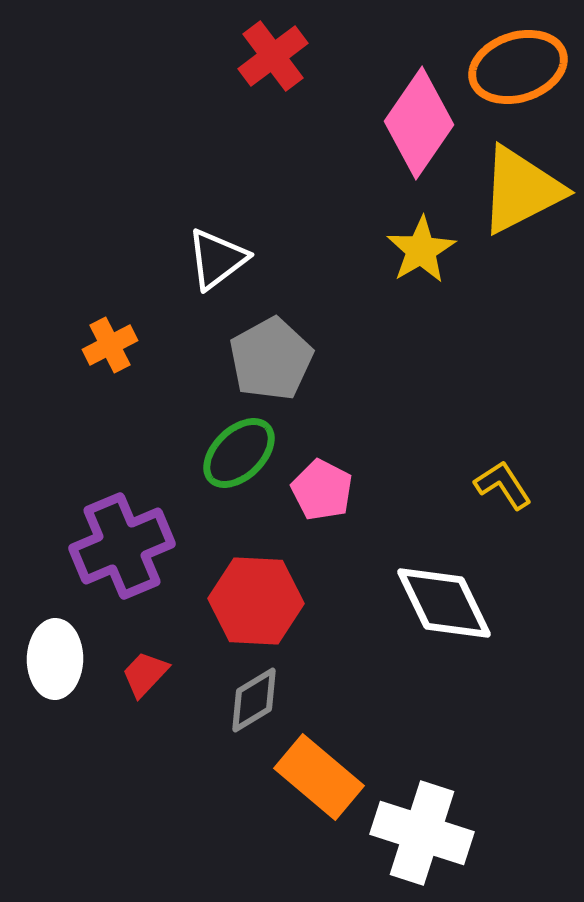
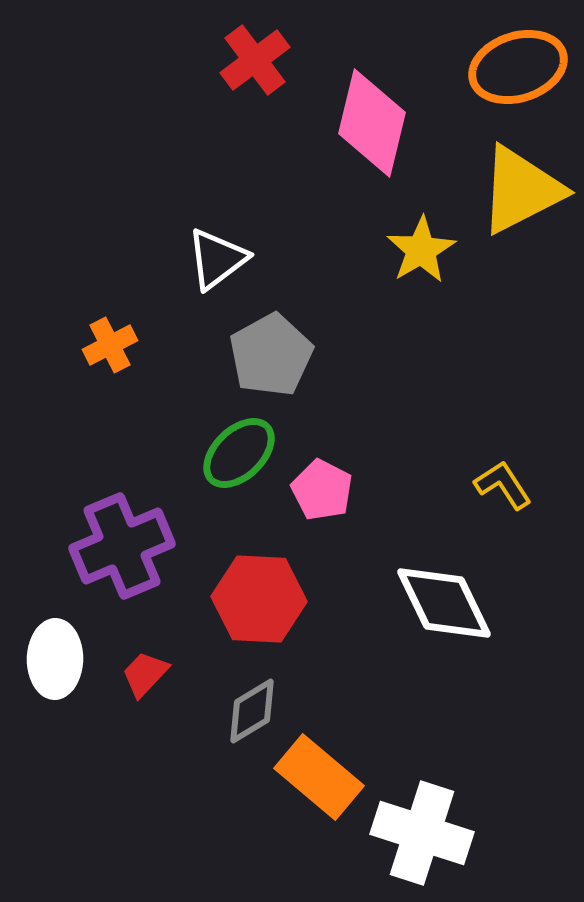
red cross: moved 18 px left, 4 px down
pink diamond: moved 47 px left; rotated 21 degrees counterclockwise
gray pentagon: moved 4 px up
red hexagon: moved 3 px right, 2 px up
gray diamond: moved 2 px left, 11 px down
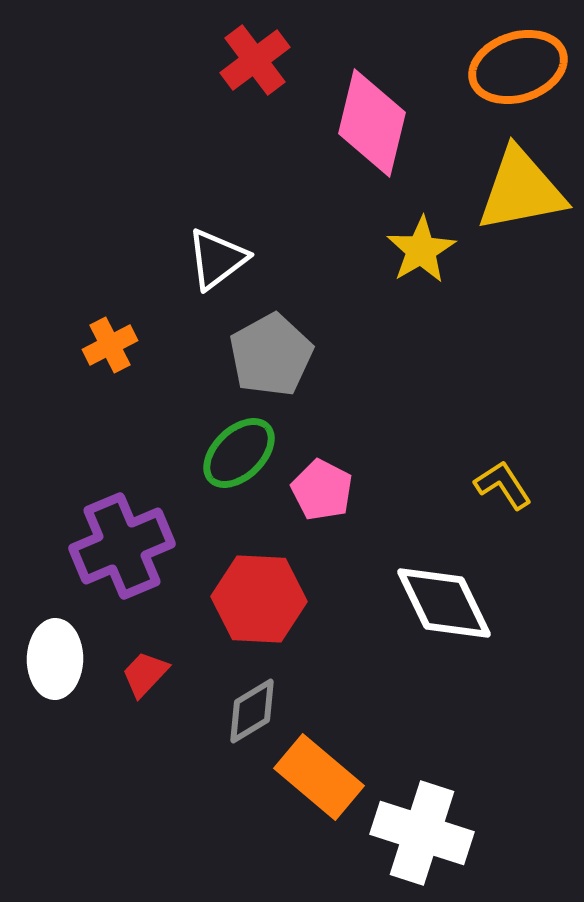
yellow triangle: rotated 16 degrees clockwise
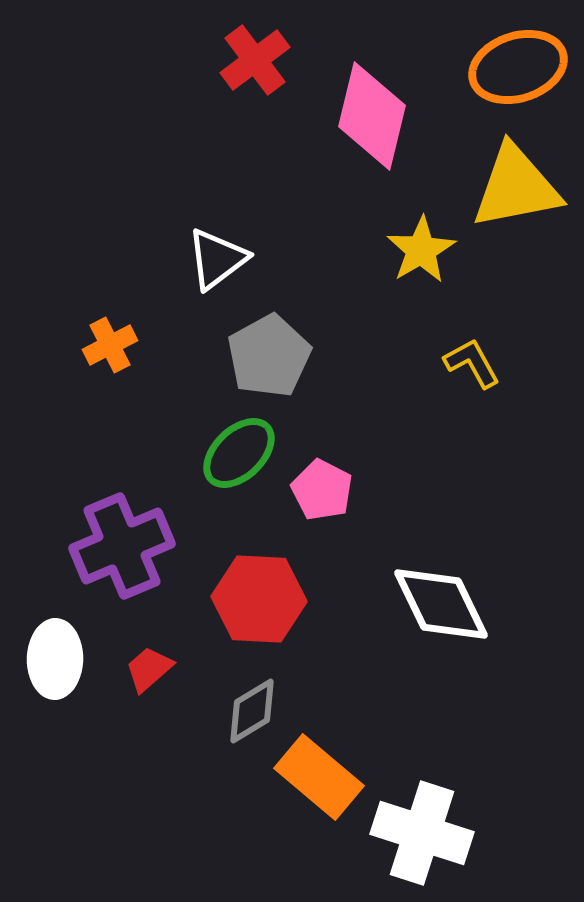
pink diamond: moved 7 px up
yellow triangle: moved 5 px left, 3 px up
gray pentagon: moved 2 px left, 1 px down
yellow L-shape: moved 31 px left, 122 px up; rotated 4 degrees clockwise
white diamond: moved 3 px left, 1 px down
red trapezoid: moved 4 px right, 5 px up; rotated 6 degrees clockwise
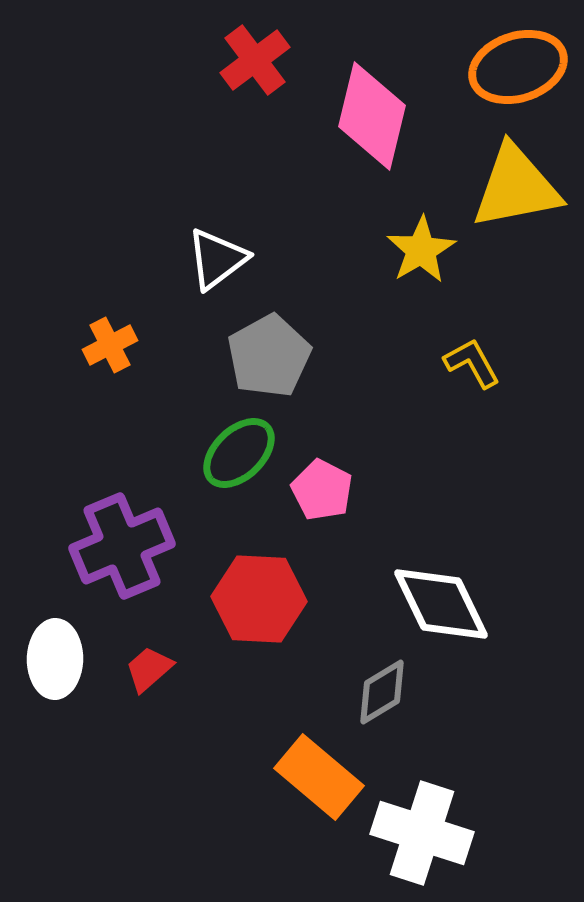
gray diamond: moved 130 px right, 19 px up
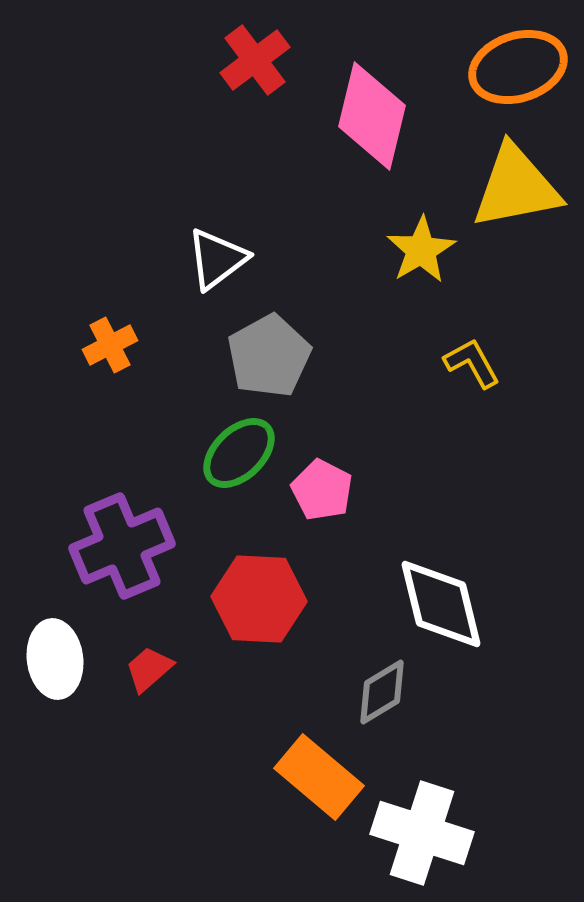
white diamond: rotated 12 degrees clockwise
white ellipse: rotated 8 degrees counterclockwise
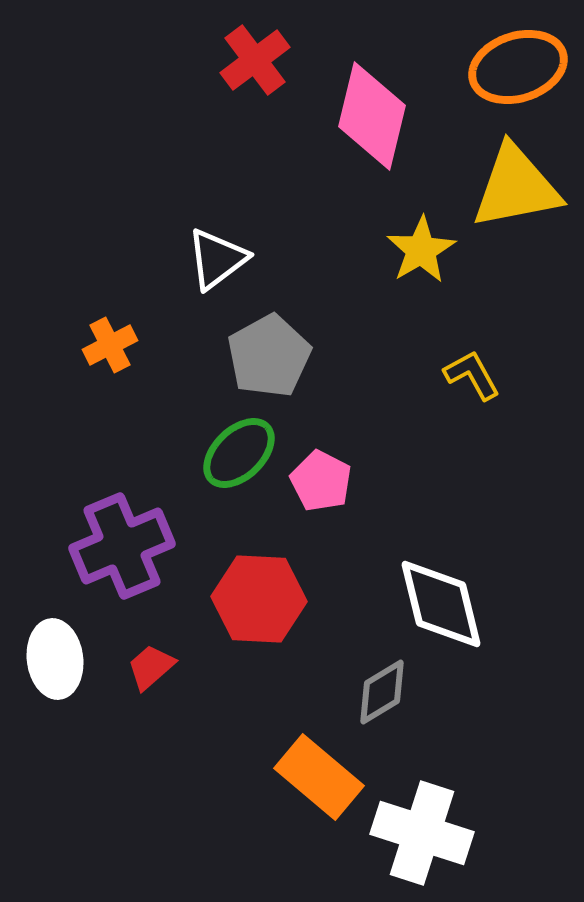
yellow L-shape: moved 12 px down
pink pentagon: moved 1 px left, 9 px up
red trapezoid: moved 2 px right, 2 px up
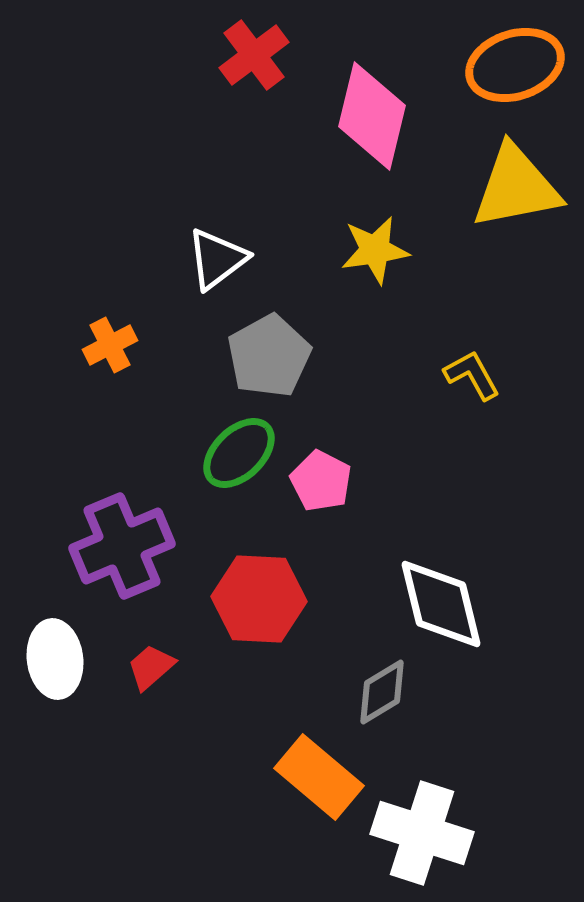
red cross: moved 1 px left, 5 px up
orange ellipse: moved 3 px left, 2 px up
yellow star: moved 46 px left; rotated 22 degrees clockwise
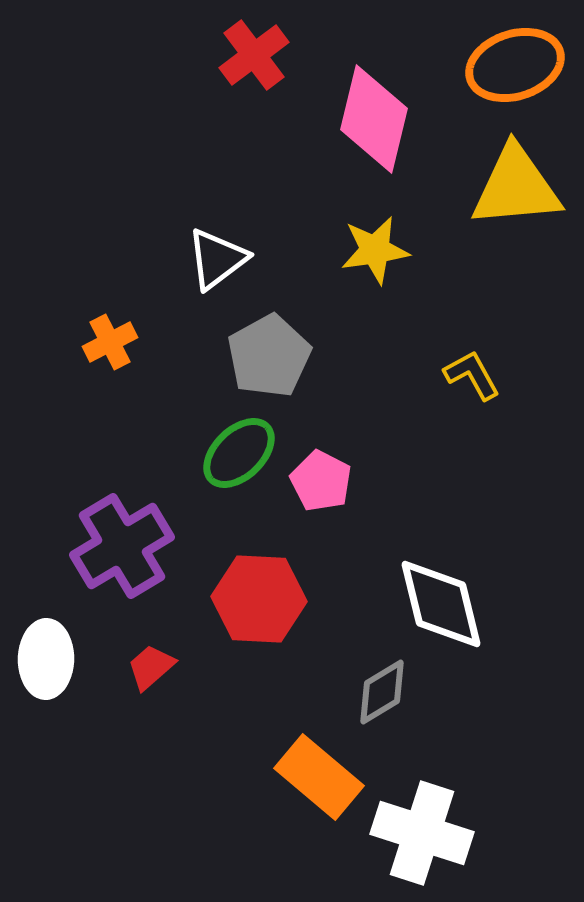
pink diamond: moved 2 px right, 3 px down
yellow triangle: rotated 6 degrees clockwise
orange cross: moved 3 px up
purple cross: rotated 8 degrees counterclockwise
white ellipse: moved 9 px left; rotated 8 degrees clockwise
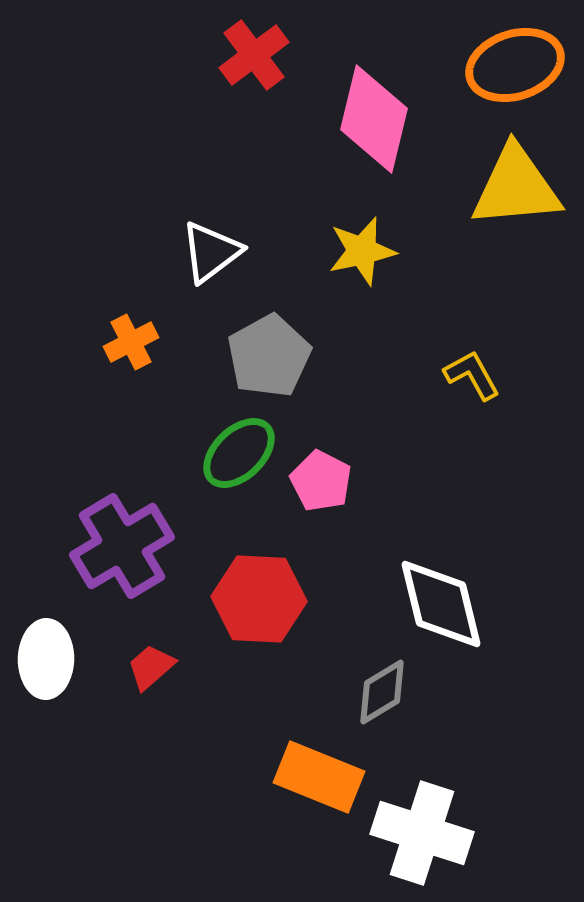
yellow star: moved 13 px left, 1 px down; rotated 4 degrees counterclockwise
white triangle: moved 6 px left, 7 px up
orange cross: moved 21 px right
orange rectangle: rotated 18 degrees counterclockwise
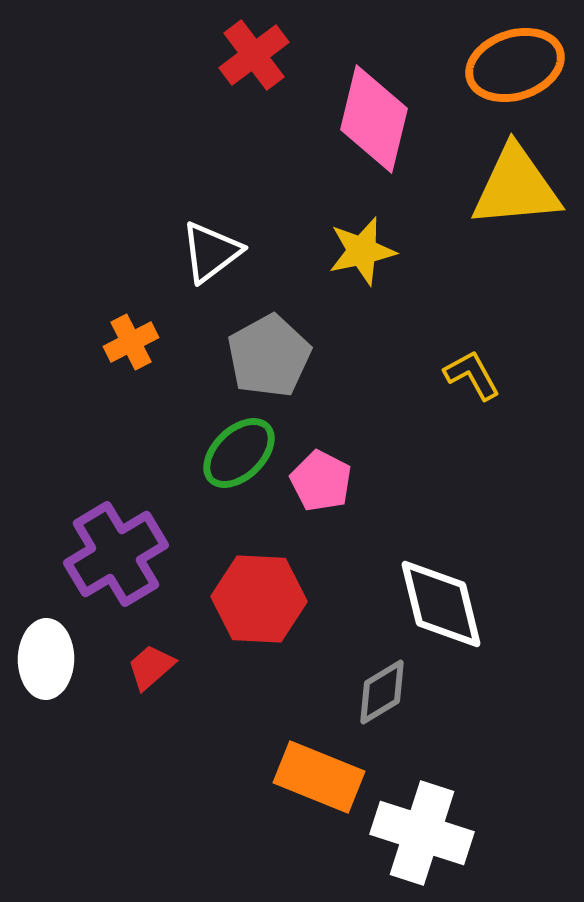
purple cross: moved 6 px left, 8 px down
